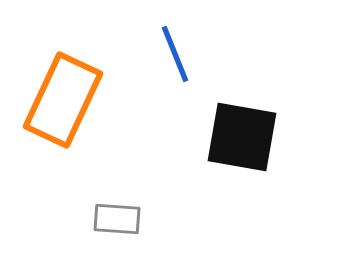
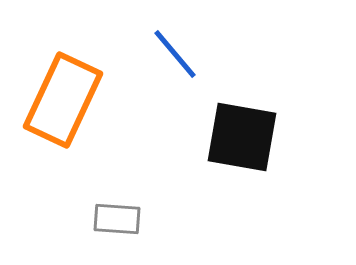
blue line: rotated 18 degrees counterclockwise
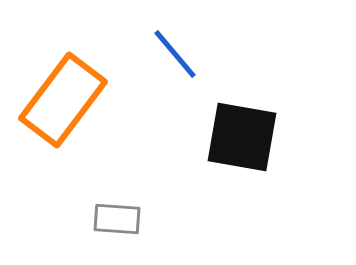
orange rectangle: rotated 12 degrees clockwise
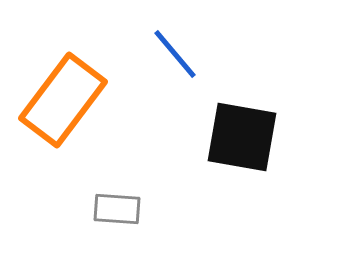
gray rectangle: moved 10 px up
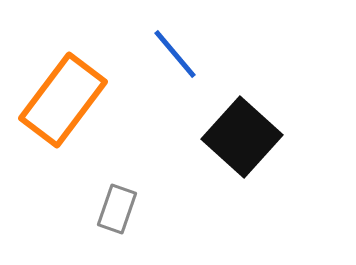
black square: rotated 32 degrees clockwise
gray rectangle: rotated 75 degrees counterclockwise
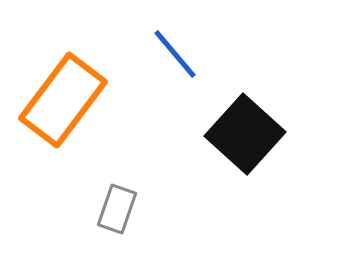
black square: moved 3 px right, 3 px up
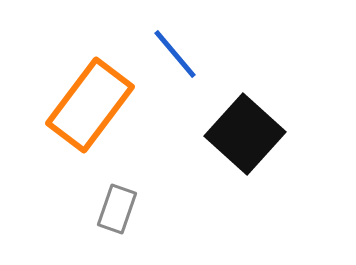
orange rectangle: moved 27 px right, 5 px down
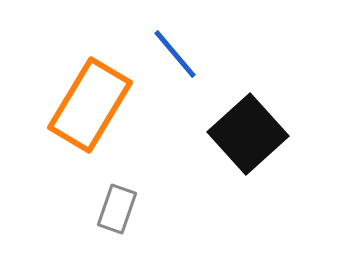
orange rectangle: rotated 6 degrees counterclockwise
black square: moved 3 px right; rotated 6 degrees clockwise
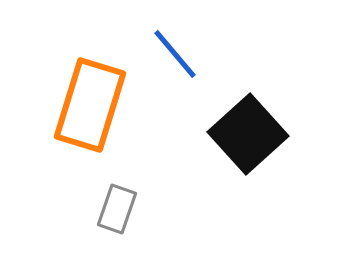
orange rectangle: rotated 14 degrees counterclockwise
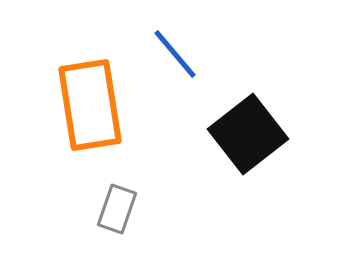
orange rectangle: rotated 26 degrees counterclockwise
black square: rotated 4 degrees clockwise
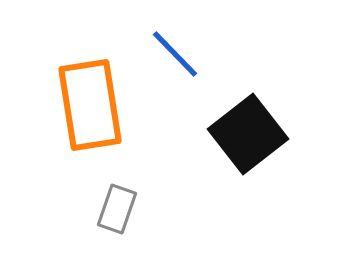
blue line: rotated 4 degrees counterclockwise
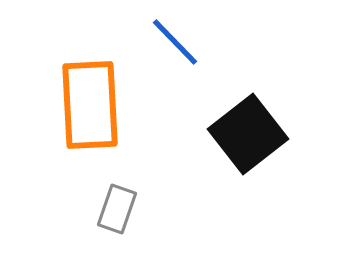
blue line: moved 12 px up
orange rectangle: rotated 6 degrees clockwise
